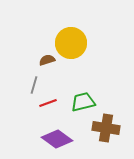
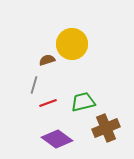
yellow circle: moved 1 px right, 1 px down
brown cross: rotated 32 degrees counterclockwise
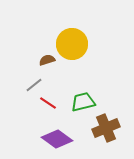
gray line: rotated 36 degrees clockwise
red line: rotated 54 degrees clockwise
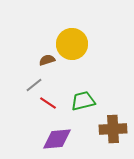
green trapezoid: moved 1 px up
brown cross: moved 7 px right, 1 px down; rotated 20 degrees clockwise
purple diamond: rotated 40 degrees counterclockwise
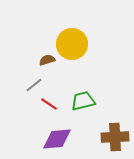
red line: moved 1 px right, 1 px down
brown cross: moved 2 px right, 8 px down
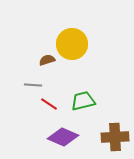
gray line: moved 1 px left; rotated 42 degrees clockwise
purple diamond: moved 6 px right, 2 px up; rotated 28 degrees clockwise
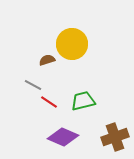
gray line: rotated 24 degrees clockwise
red line: moved 2 px up
brown cross: rotated 16 degrees counterclockwise
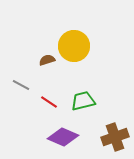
yellow circle: moved 2 px right, 2 px down
gray line: moved 12 px left
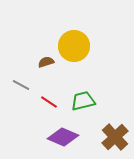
brown semicircle: moved 1 px left, 2 px down
brown cross: rotated 24 degrees counterclockwise
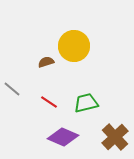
gray line: moved 9 px left, 4 px down; rotated 12 degrees clockwise
green trapezoid: moved 3 px right, 2 px down
